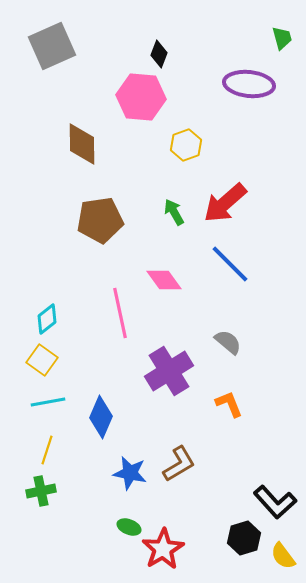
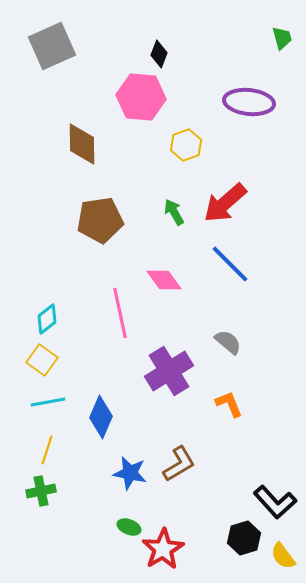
purple ellipse: moved 18 px down
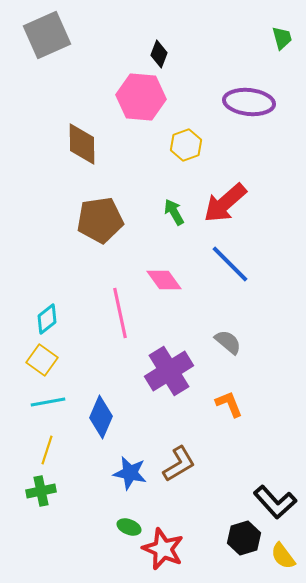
gray square: moved 5 px left, 11 px up
red star: rotated 18 degrees counterclockwise
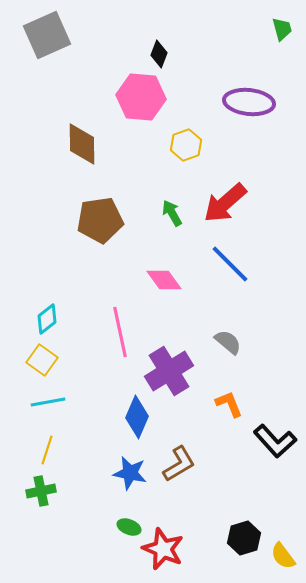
green trapezoid: moved 9 px up
green arrow: moved 2 px left, 1 px down
pink line: moved 19 px down
blue diamond: moved 36 px right
black L-shape: moved 61 px up
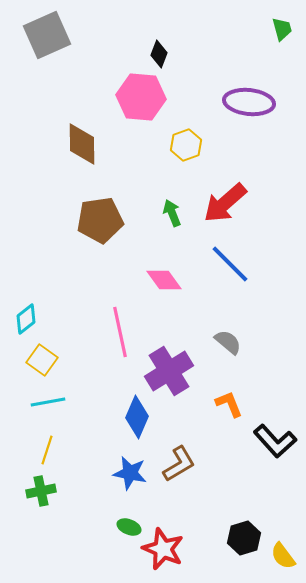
green arrow: rotated 8 degrees clockwise
cyan diamond: moved 21 px left
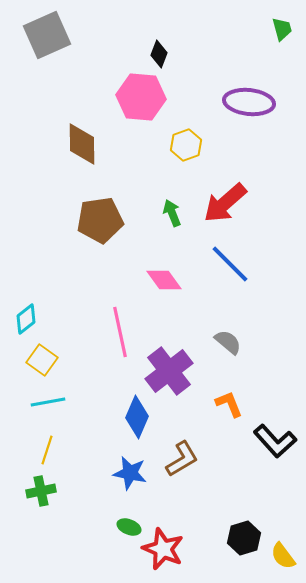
purple cross: rotated 6 degrees counterclockwise
brown L-shape: moved 3 px right, 5 px up
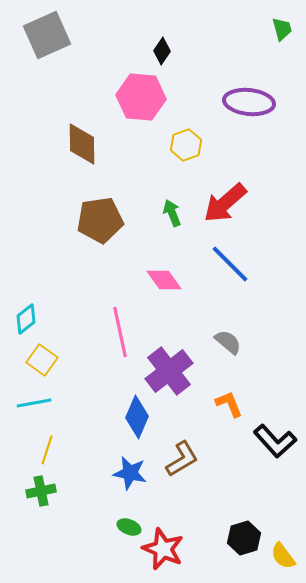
black diamond: moved 3 px right, 3 px up; rotated 12 degrees clockwise
cyan line: moved 14 px left, 1 px down
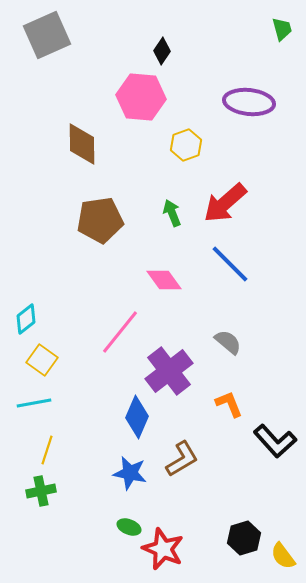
pink line: rotated 51 degrees clockwise
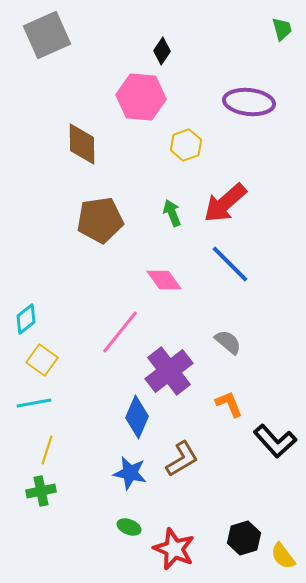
red star: moved 11 px right
